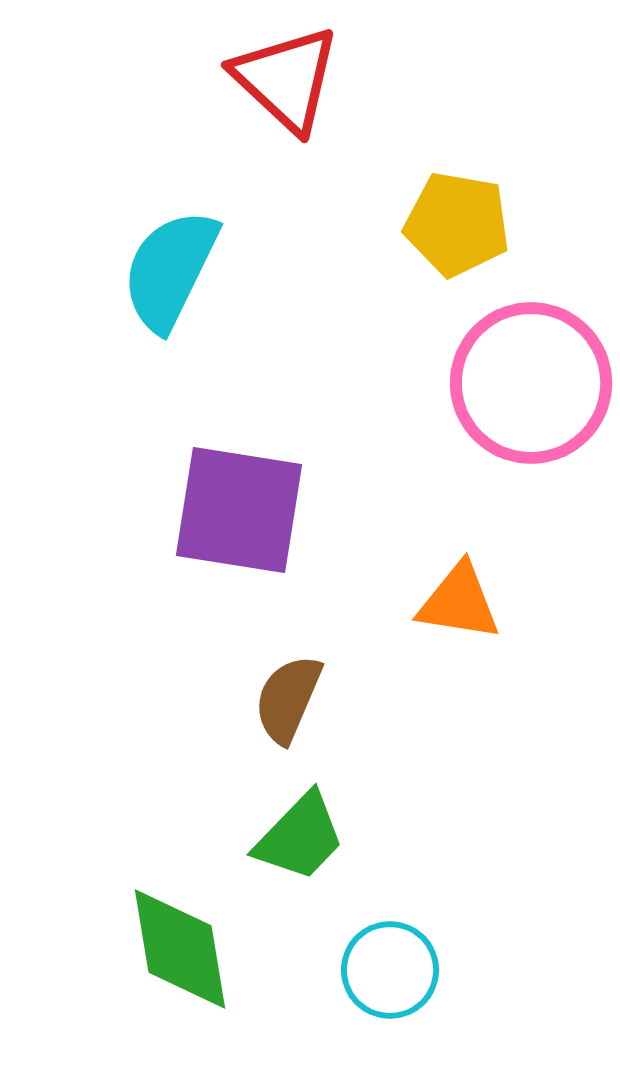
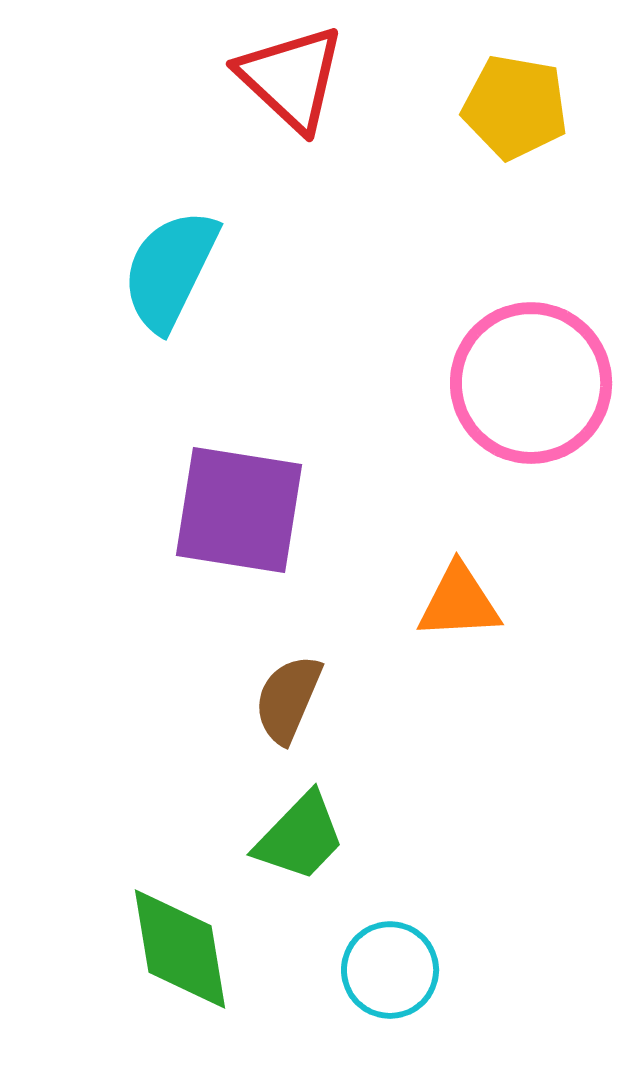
red triangle: moved 5 px right, 1 px up
yellow pentagon: moved 58 px right, 117 px up
orange triangle: rotated 12 degrees counterclockwise
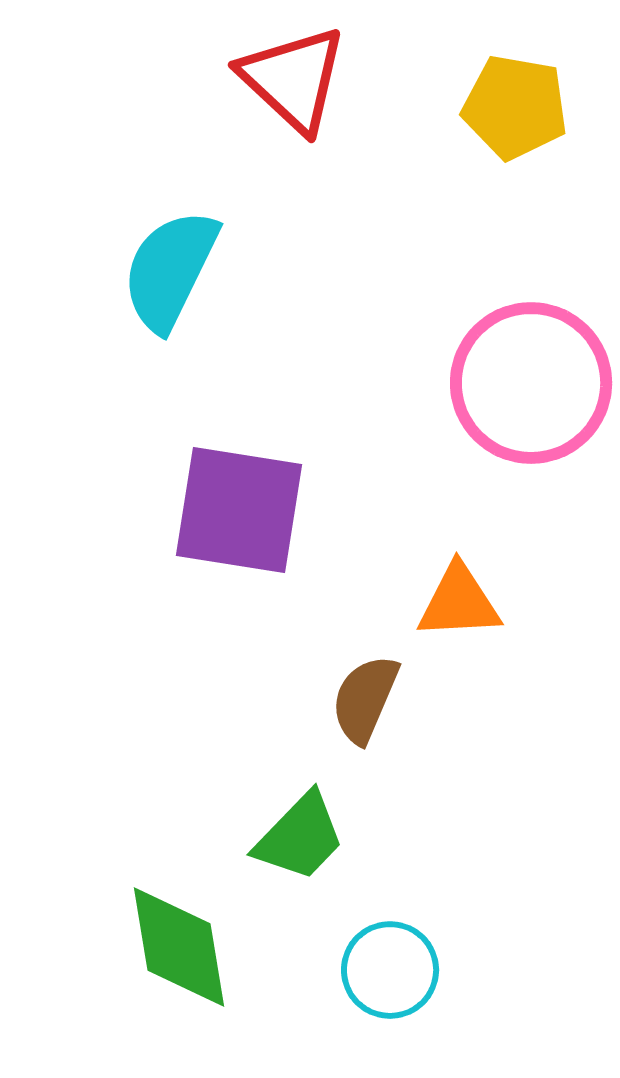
red triangle: moved 2 px right, 1 px down
brown semicircle: moved 77 px right
green diamond: moved 1 px left, 2 px up
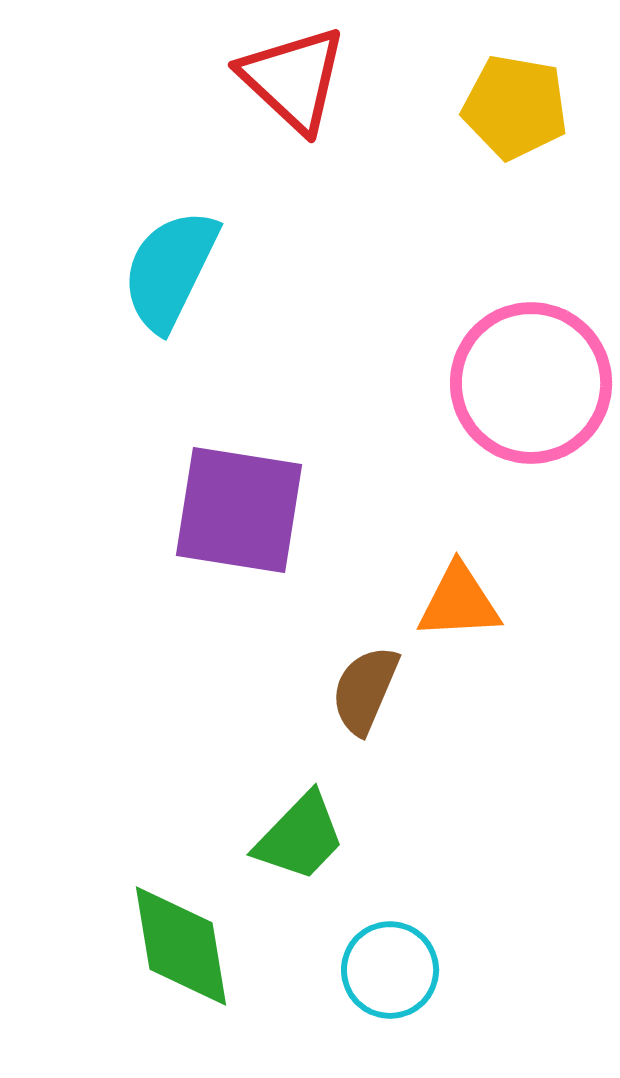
brown semicircle: moved 9 px up
green diamond: moved 2 px right, 1 px up
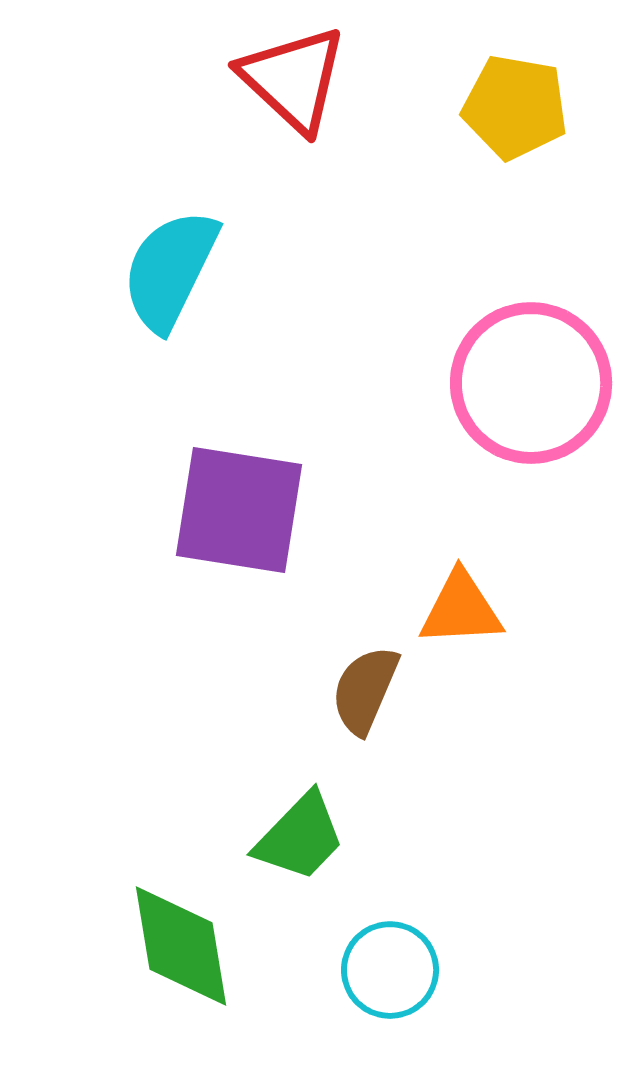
orange triangle: moved 2 px right, 7 px down
